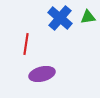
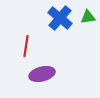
red line: moved 2 px down
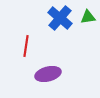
purple ellipse: moved 6 px right
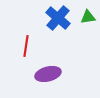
blue cross: moved 2 px left
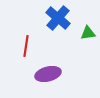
green triangle: moved 16 px down
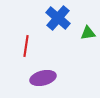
purple ellipse: moved 5 px left, 4 px down
